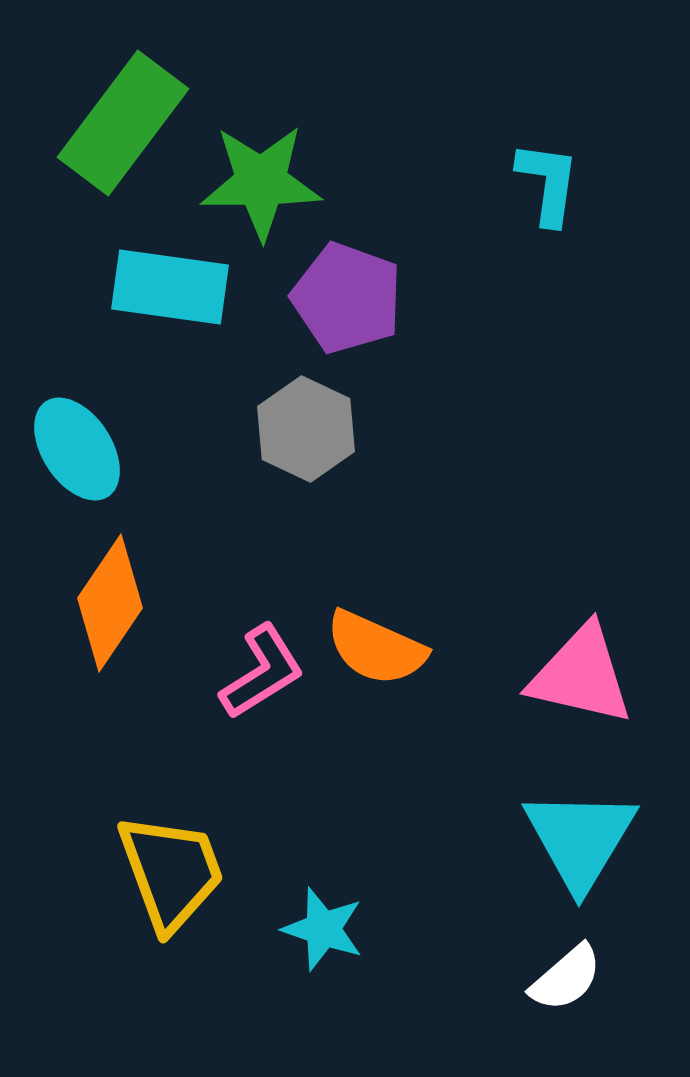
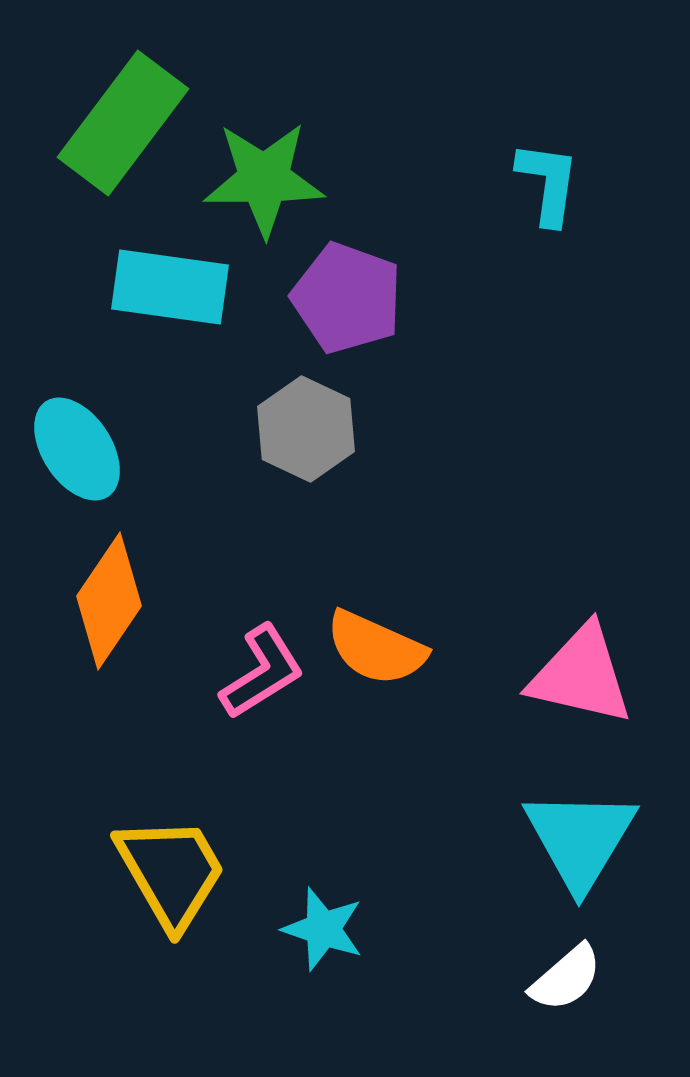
green star: moved 3 px right, 3 px up
orange diamond: moved 1 px left, 2 px up
yellow trapezoid: rotated 10 degrees counterclockwise
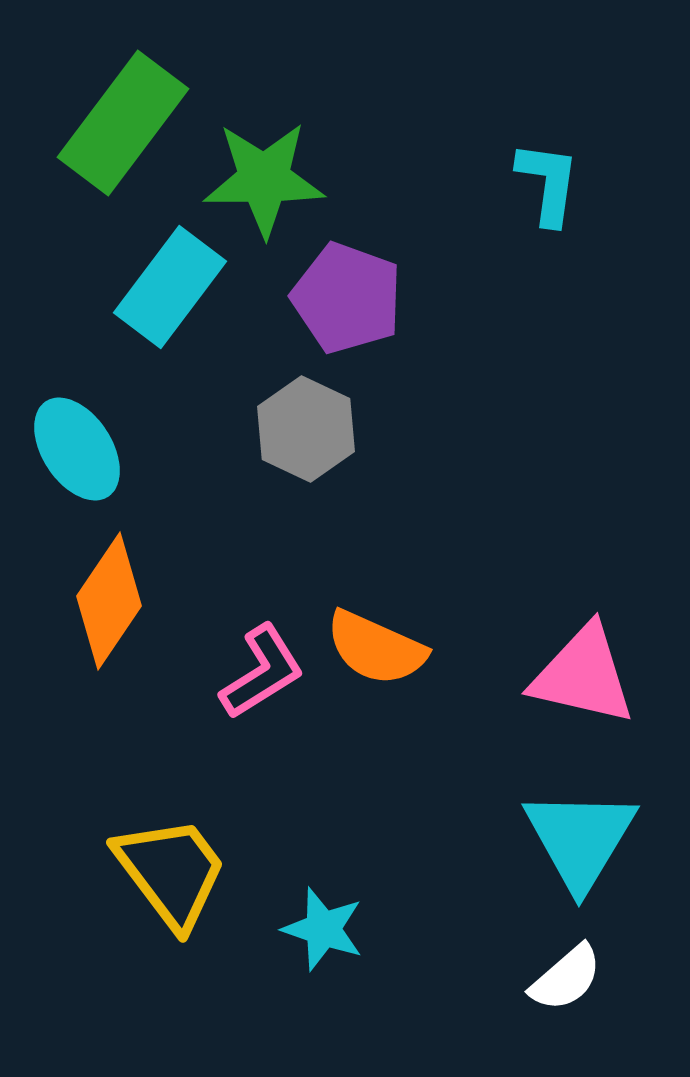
cyan rectangle: rotated 61 degrees counterclockwise
pink triangle: moved 2 px right
yellow trapezoid: rotated 7 degrees counterclockwise
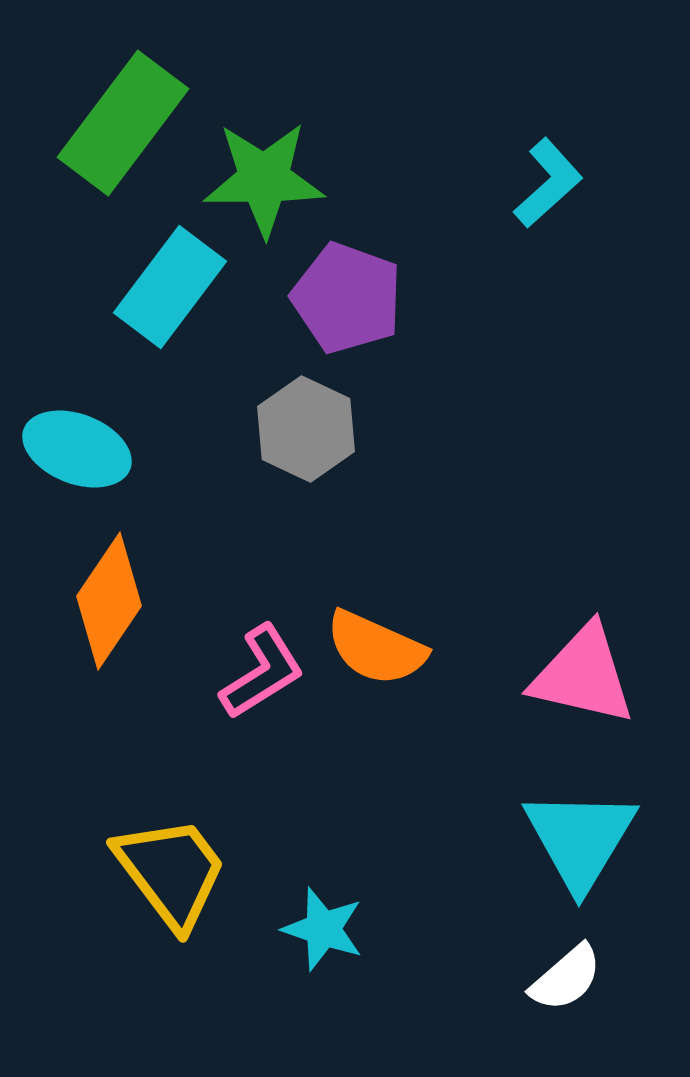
cyan L-shape: rotated 40 degrees clockwise
cyan ellipse: rotated 36 degrees counterclockwise
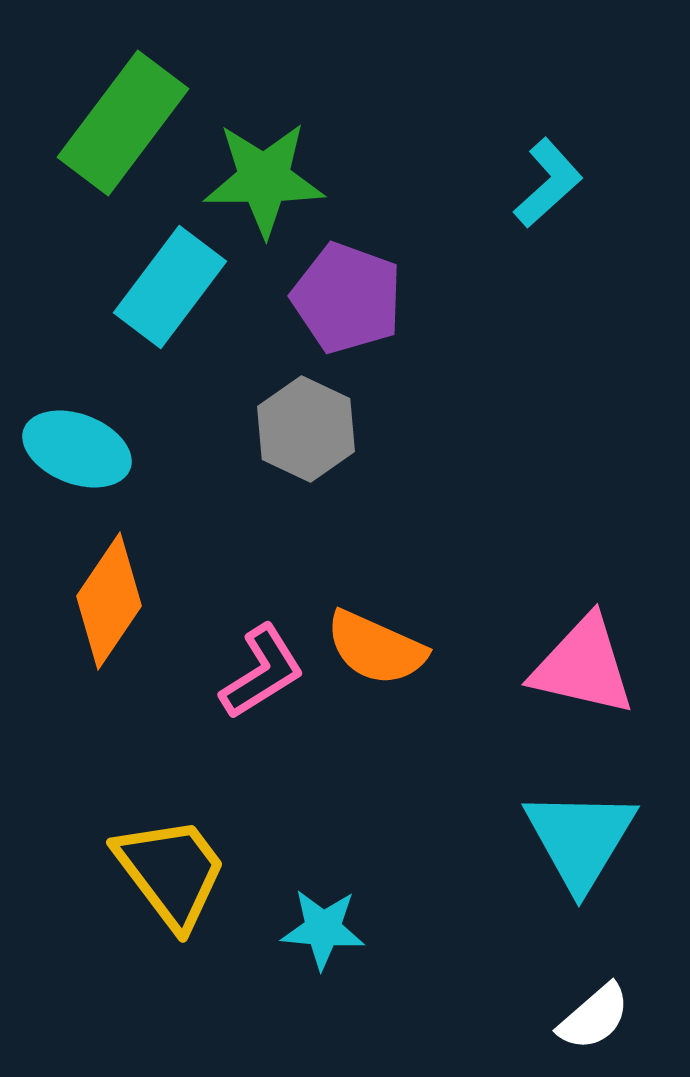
pink triangle: moved 9 px up
cyan star: rotated 14 degrees counterclockwise
white semicircle: moved 28 px right, 39 px down
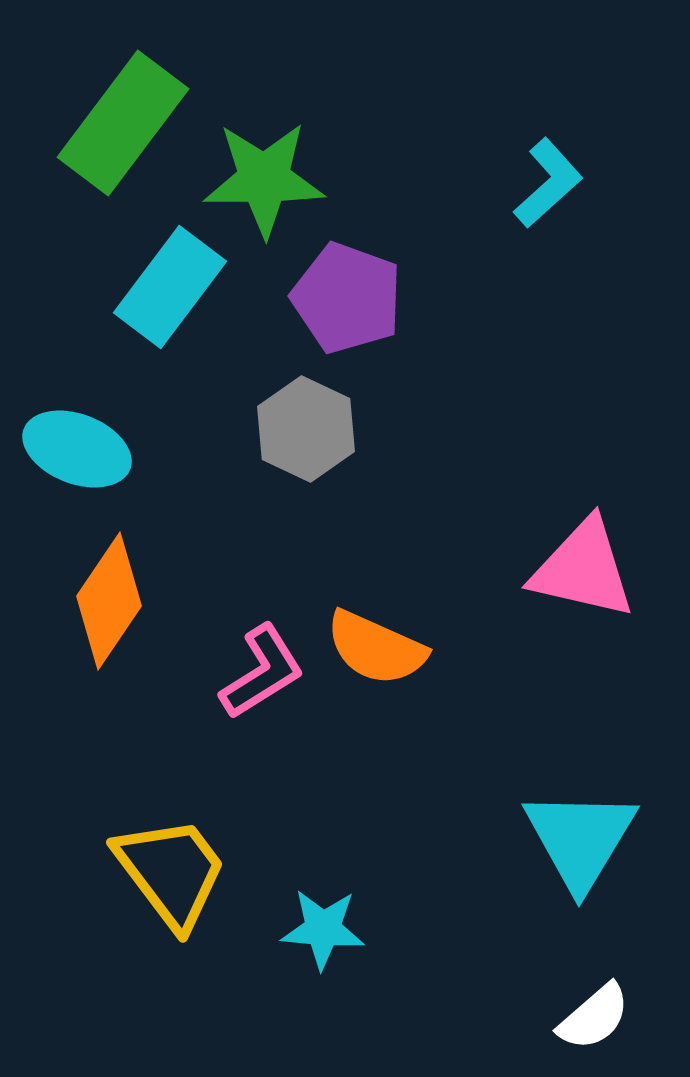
pink triangle: moved 97 px up
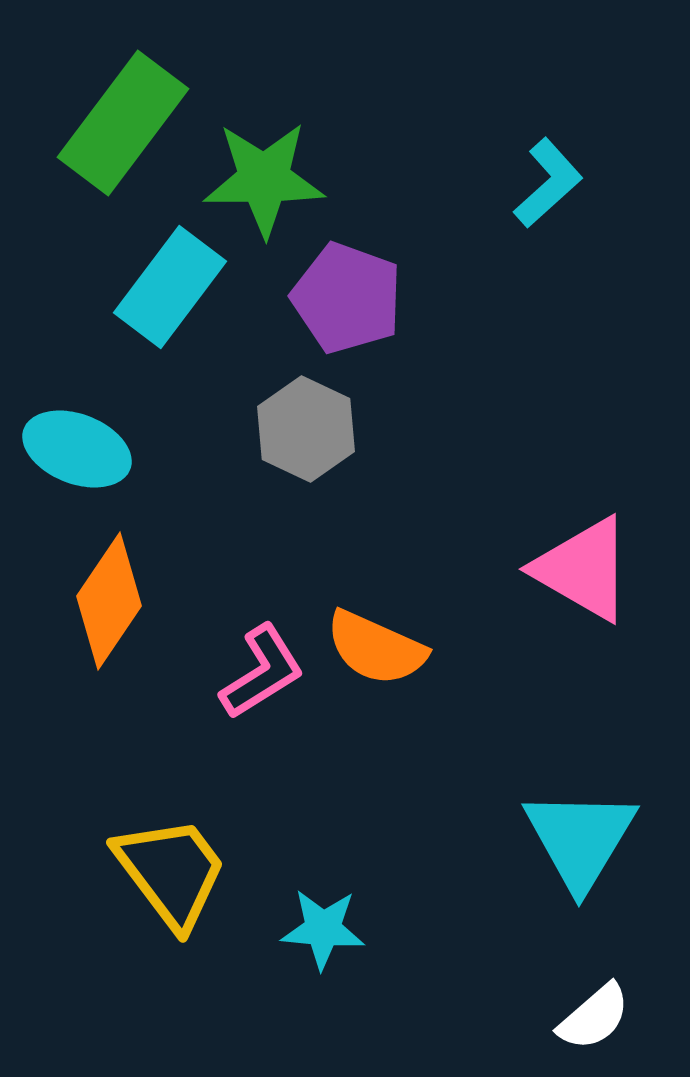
pink triangle: rotated 17 degrees clockwise
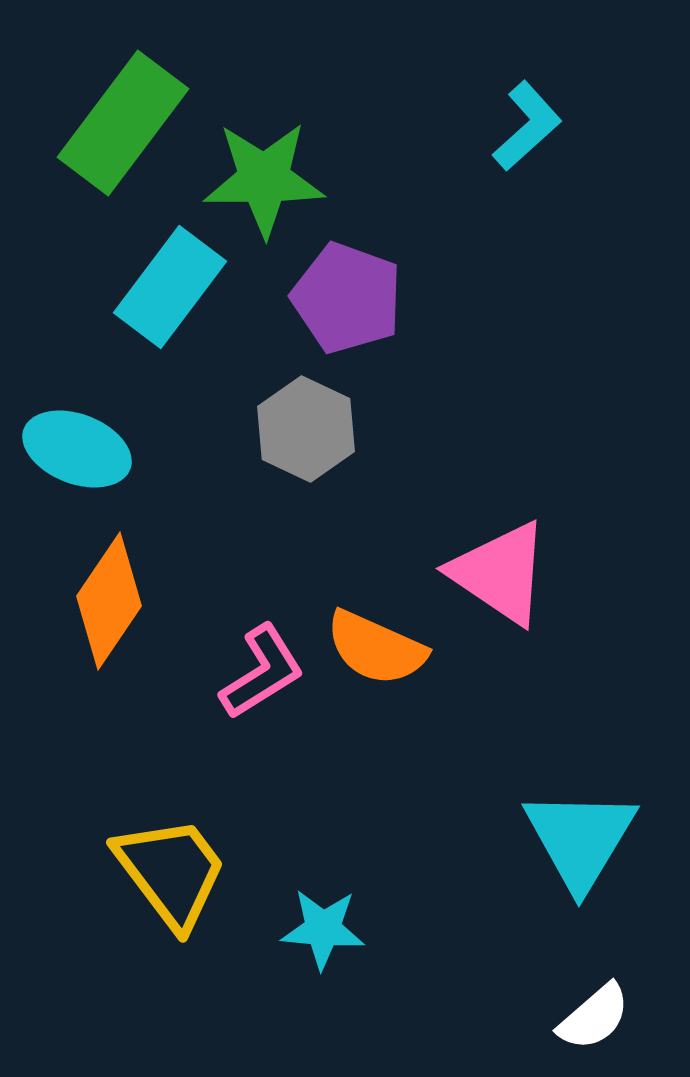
cyan L-shape: moved 21 px left, 57 px up
pink triangle: moved 83 px left, 4 px down; rotated 4 degrees clockwise
